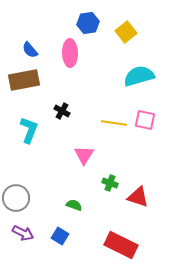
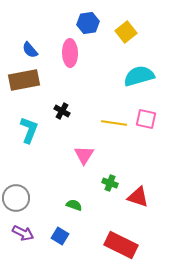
pink square: moved 1 px right, 1 px up
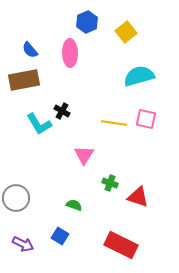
blue hexagon: moved 1 px left, 1 px up; rotated 15 degrees counterclockwise
cyan L-shape: moved 10 px right, 6 px up; rotated 128 degrees clockwise
purple arrow: moved 11 px down
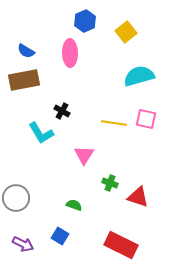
blue hexagon: moved 2 px left, 1 px up
blue semicircle: moved 4 px left, 1 px down; rotated 18 degrees counterclockwise
cyan L-shape: moved 2 px right, 9 px down
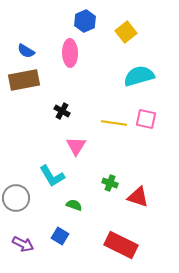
cyan L-shape: moved 11 px right, 43 px down
pink triangle: moved 8 px left, 9 px up
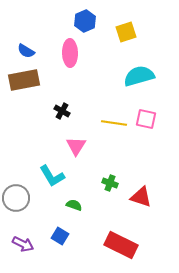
yellow square: rotated 20 degrees clockwise
red triangle: moved 3 px right
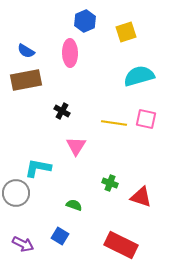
brown rectangle: moved 2 px right
cyan L-shape: moved 14 px left, 8 px up; rotated 132 degrees clockwise
gray circle: moved 5 px up
